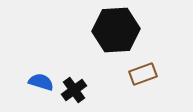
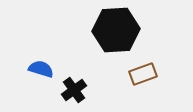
blue semicircle: moved 13 px up
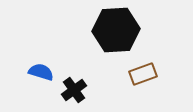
blue semicircle: moved 3 px down
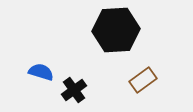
brown rectangle: moved 6 px down; rotated 16 degrees counterclockwise
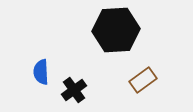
blue semicircle: rotated 110 degrees counterclockwise
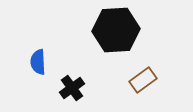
blue semicircle: moved 3 px left, 10 px up
black cross: moved 2 px left, 2 px up
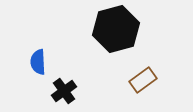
black hexagon: moved 1 px up; rotated 12 degrees counterclockwise
black cross: moved 8 px left, 3 px down
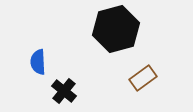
brown rectangle: moved 2 px up
black cross: rotated 15 degrees counterclockwise
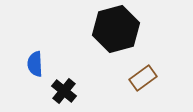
blue semicircle: moved 3 px left, 2 px down
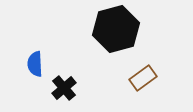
black cross: moved 3 px up; rotated 10 degrees clockwise
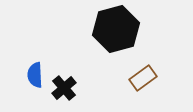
blue semicircle: moved 11 px down
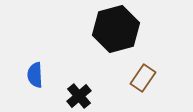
brown rectangle: rotated 20 degrees counterclockwise
black cross: moved 15 px right, 8 px down
